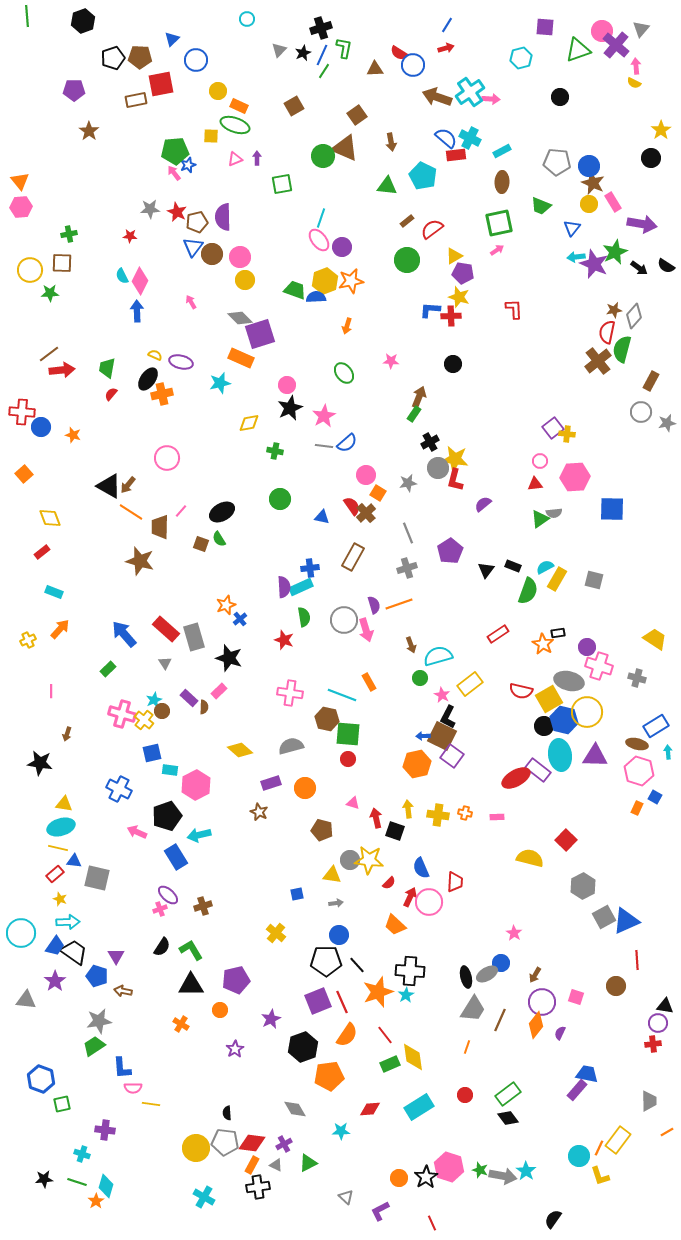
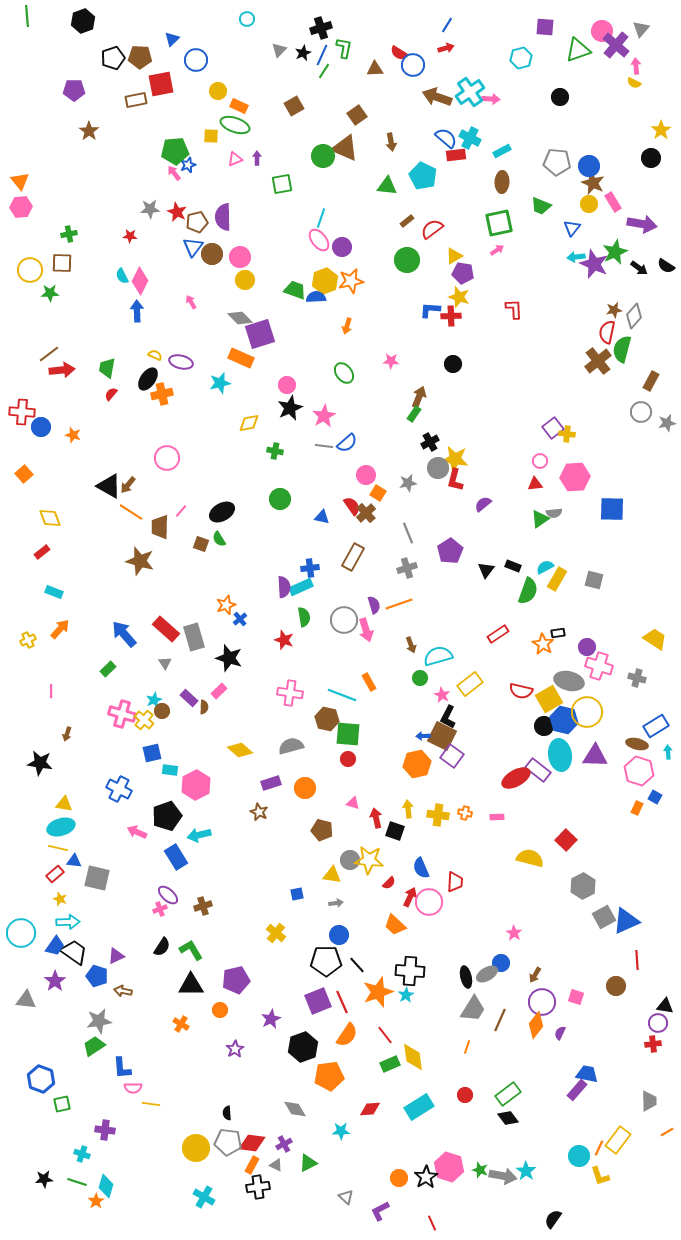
purple triangle at (116, 956): rotated 36 degrees clockwise
gray pentagon at (225, 1142): moved 3 px right
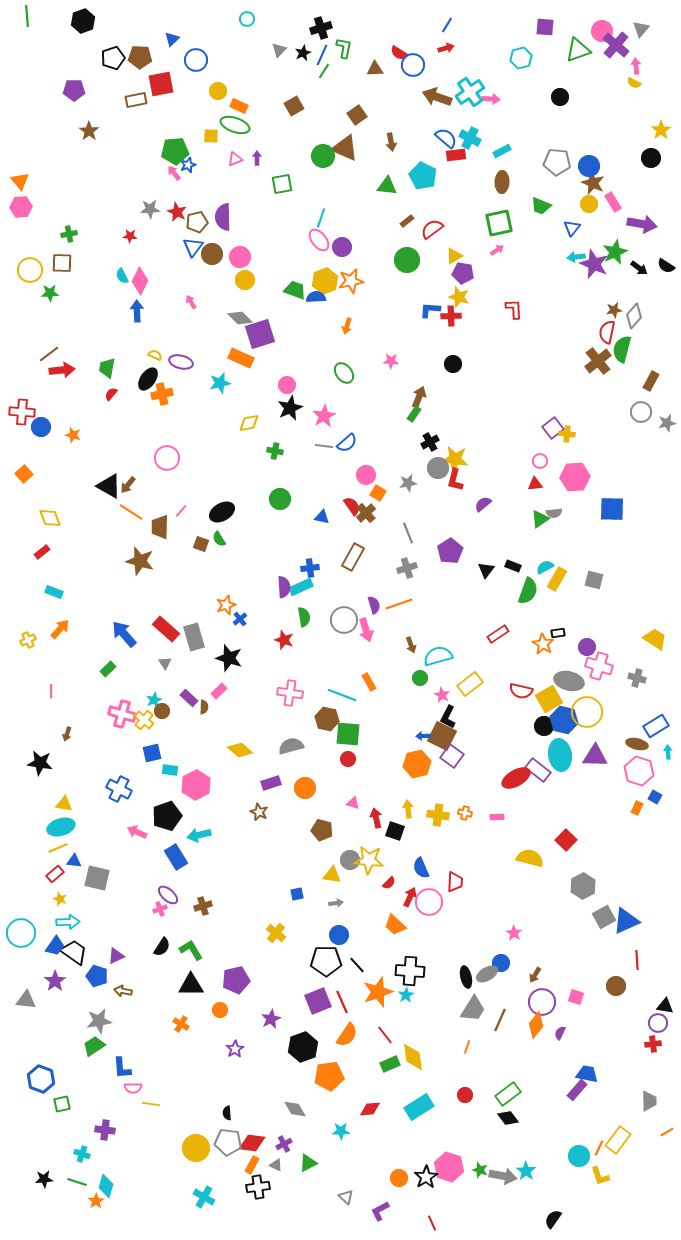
yellow line at (58, 848): rotated 36 degrees counterclockwise
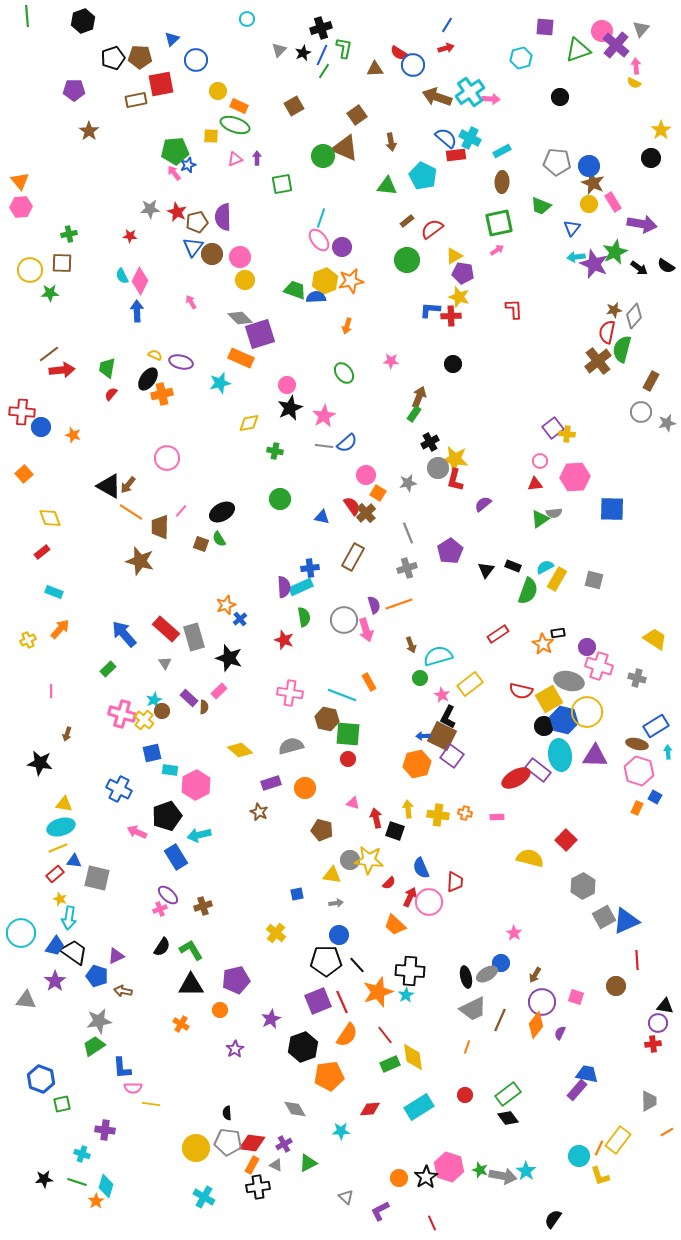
cyan arrow at (68, 922): moved 1 px right, 4 px up; rotated 100 degrees clockwise
gray trapezoid at (473, 1009): rotated 32 degrees clockwise
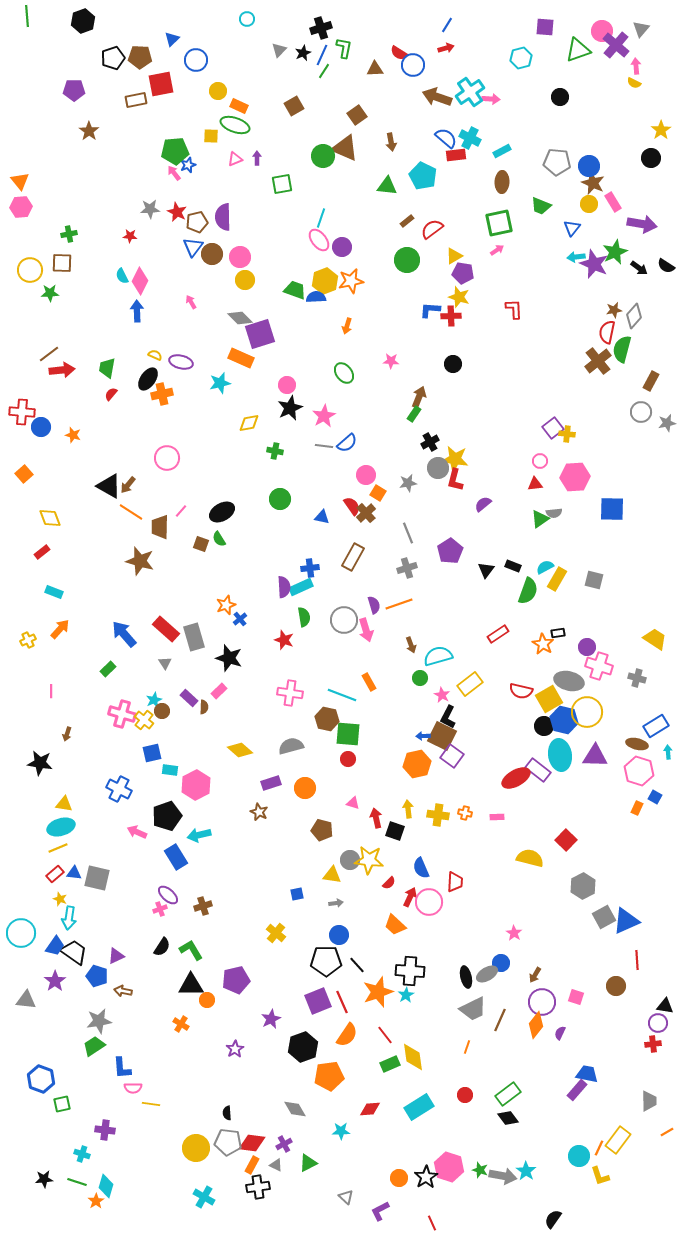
blue triangle at (74, 861): moved 12 px down
orange circle at (220, 1010): moved 13 px left, 10 px up
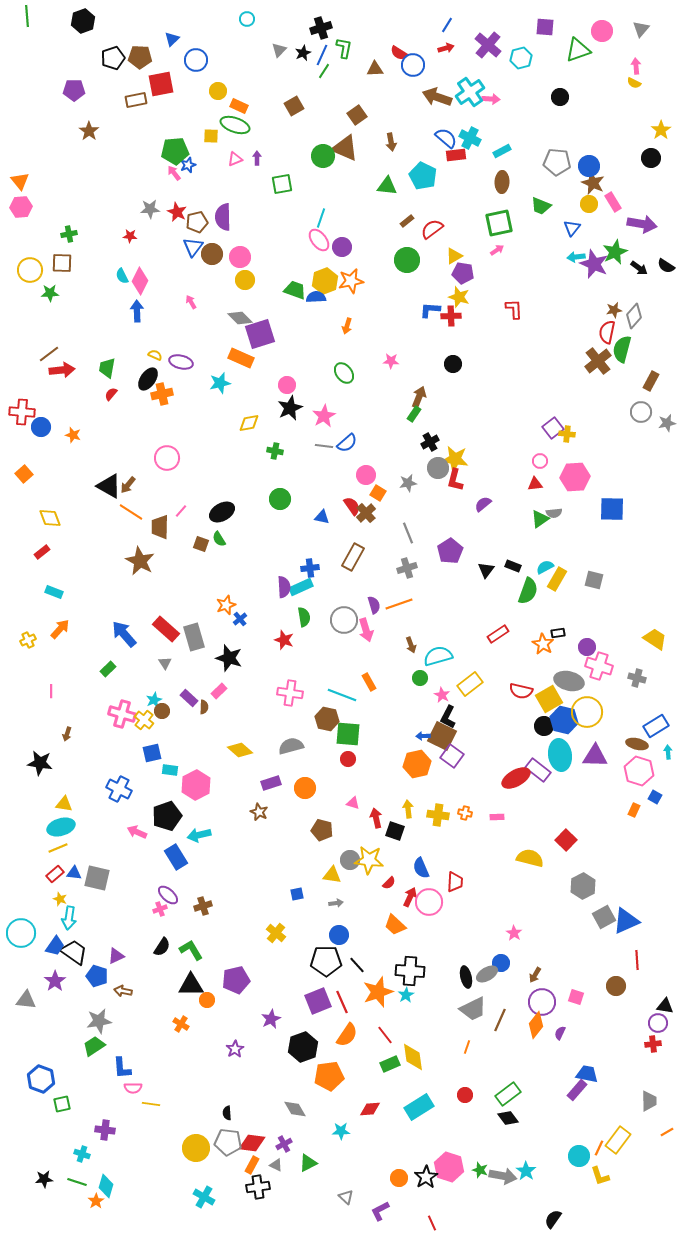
purple cross at (616, 45): moved 128 px left
brown star at (140, 561): rotated 12 degrees clockwise
orange rectangle at (637, 808): moved 3 px left, 2 px down
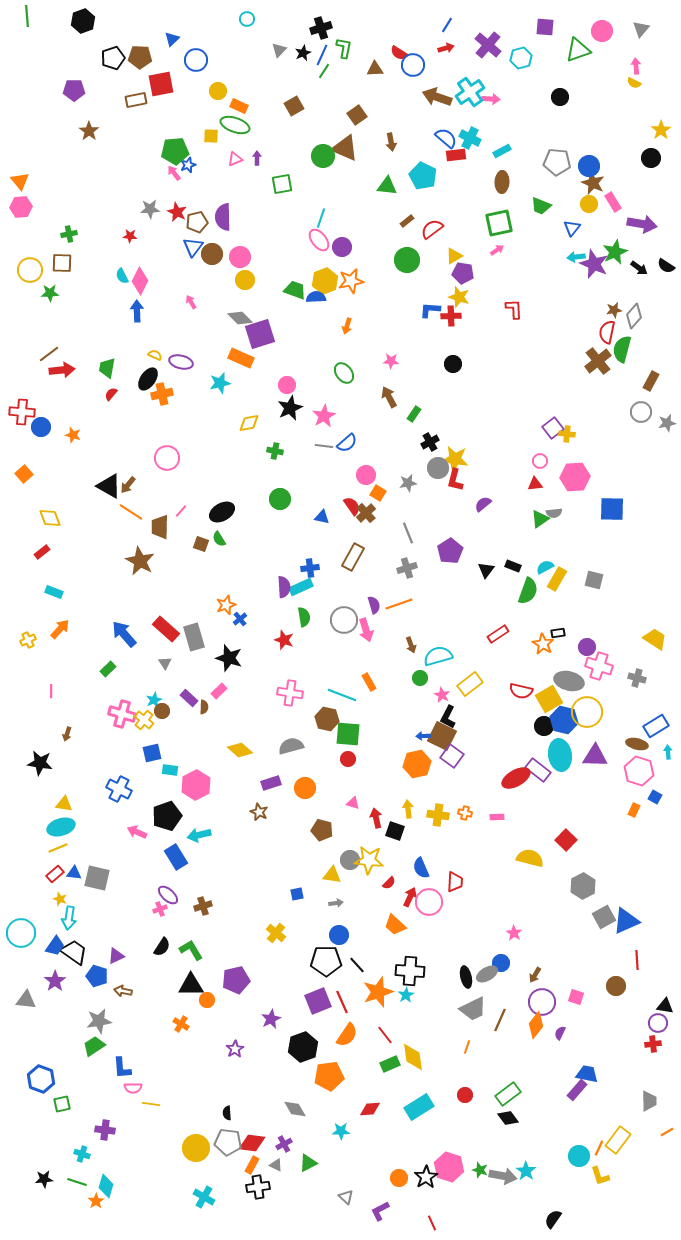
brown arrow at (419, 397): moved 30 px left; rotated 50 degrees counterclockwise
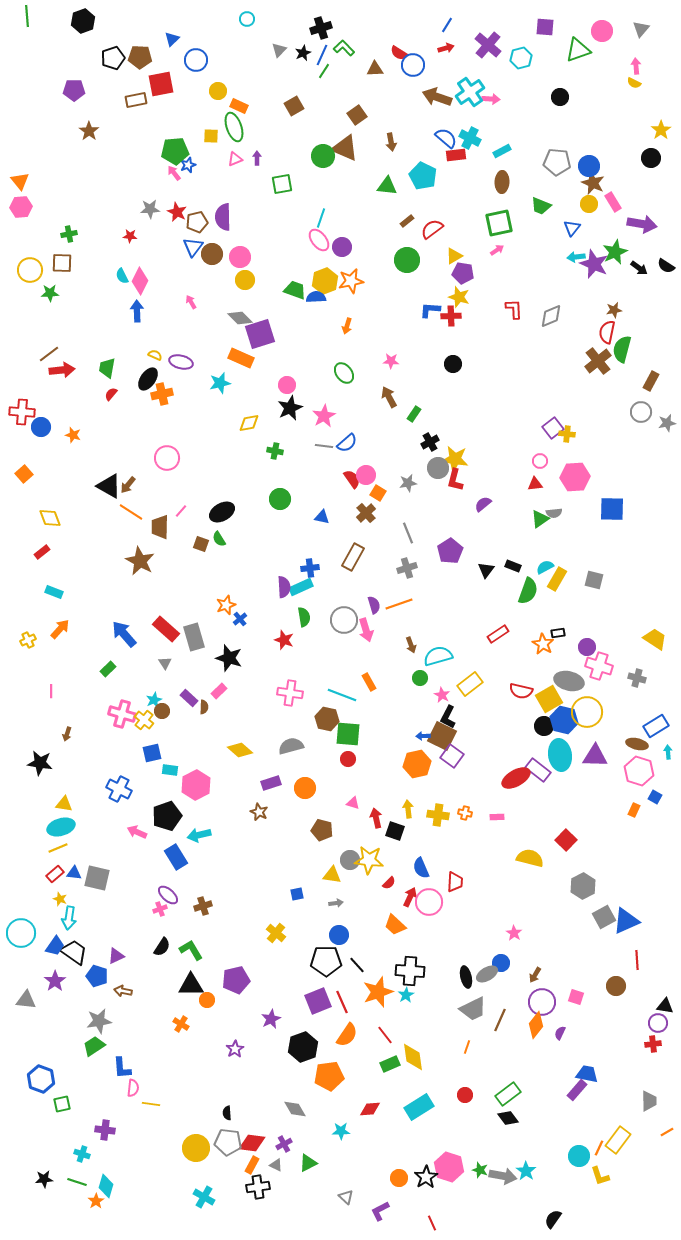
green L-shape at (344, 48): rotated 55 degrees counterclockwise
green ellipse at (235, 125): moved 1 px left, 2 px down; rotated 52 degrees clockwise
gray diamond at (634, 316): moved 83 px left; rotated 25 degrees clockwise
red semicircle at (352, 506): moved 27 px up
pink semicircle at (133, 1088): rotated 84 degrees counterclockwise
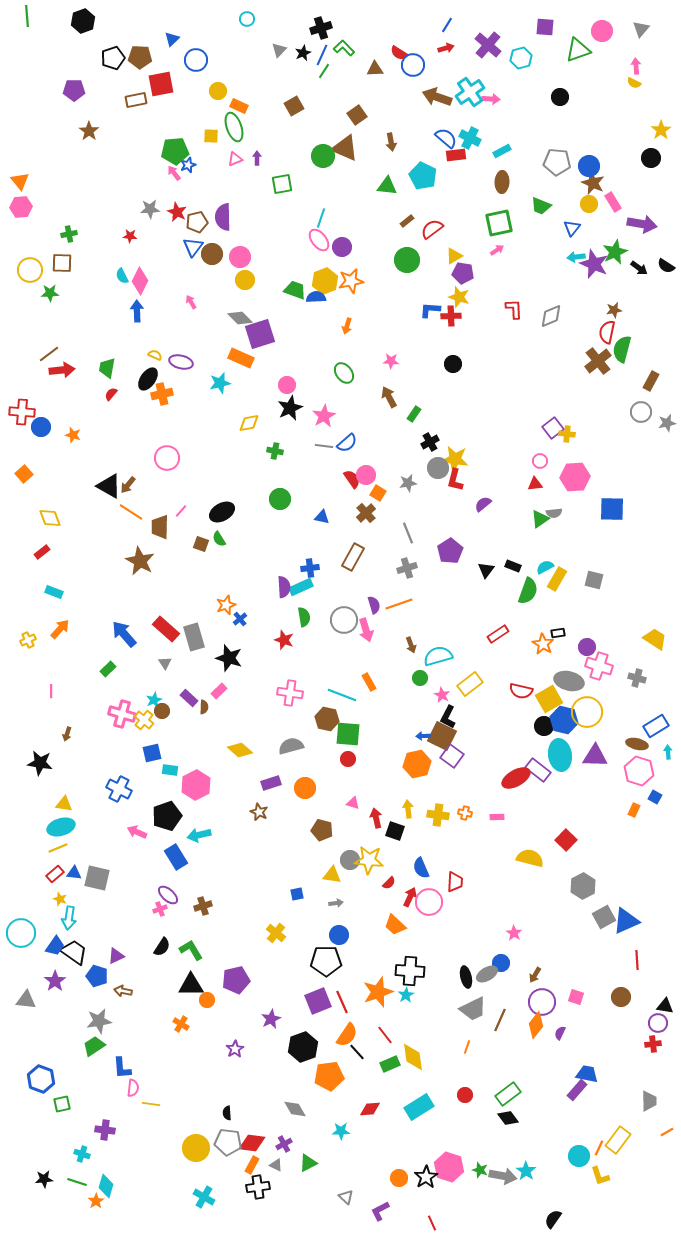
black line at (357, 965): moved 87 px down
brown circle at (616, 986): moved 5 px right, 11 px down
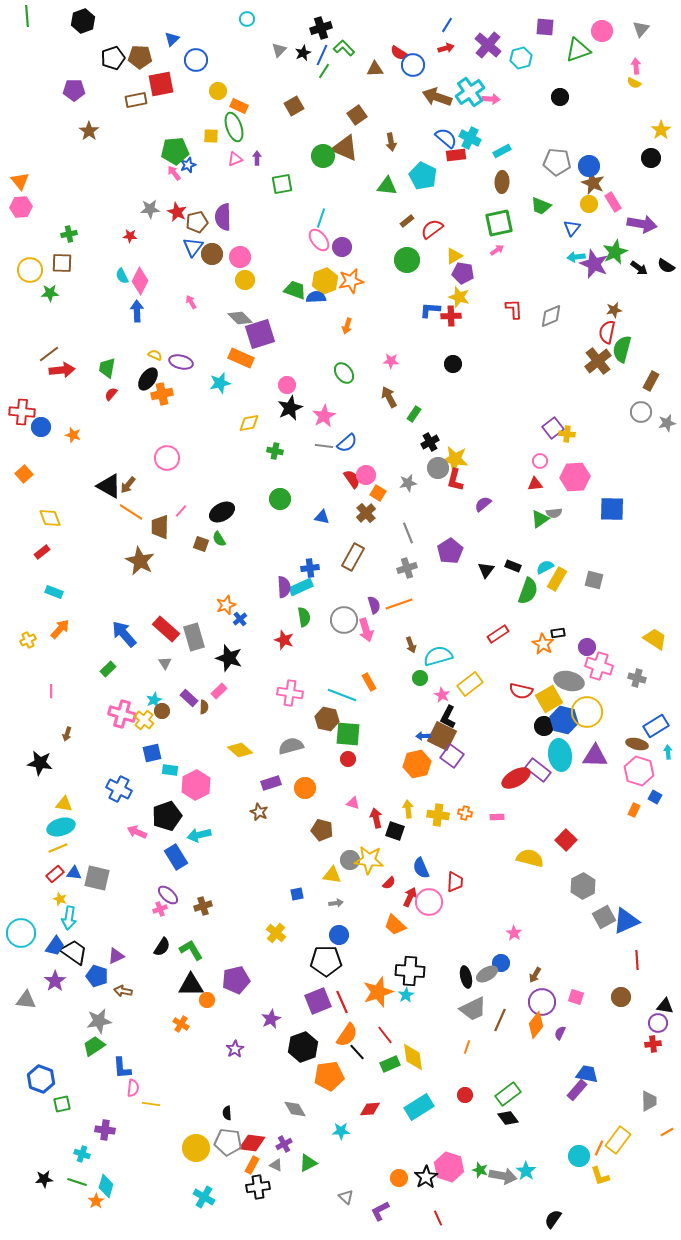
red line at (432, 1223): moved 6 px right, 5 px up
